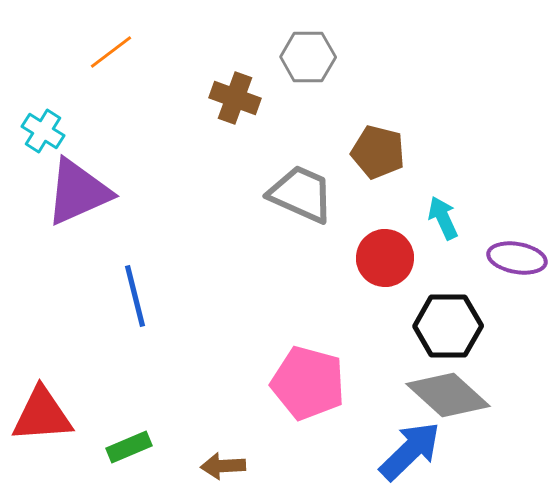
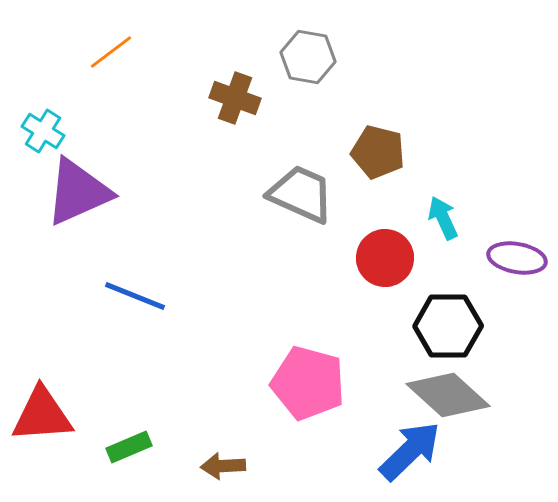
gray hexagon: rotated 10 degrees clockwise
blue line: rotated 54 degrees counterclockwise
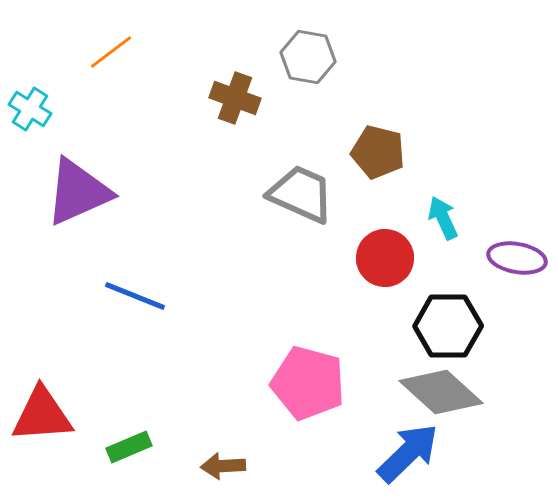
cyan cross: moved 13 px left, 22 px up
gray diamond: moved 7 px left, 3 px up
blue arrow: moved 2 px left, 2 px down
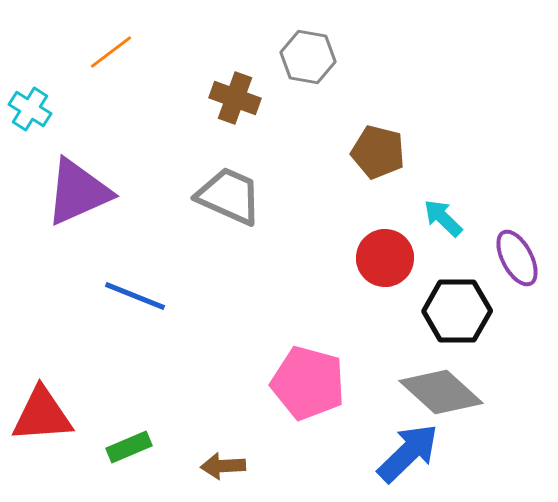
gray trapezoid: moved 72 px left, 2 px down
cyan arrow: rotated 21 degrees counterclockwise
purple ellipse: rotated 52 degrees clockwise
black hexagon: moved 9 px right, 15 px up
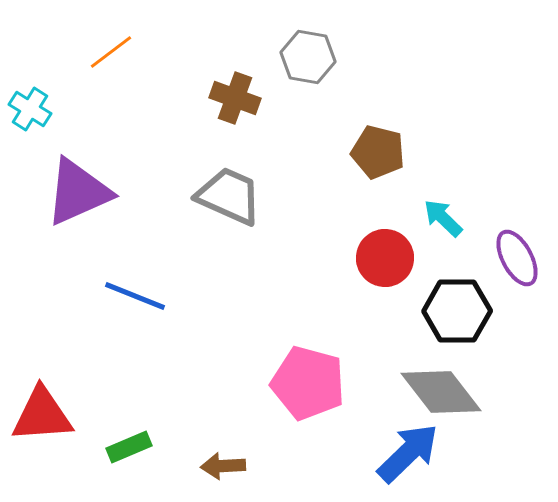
gray diamond: rotated 10 degrees clockwise
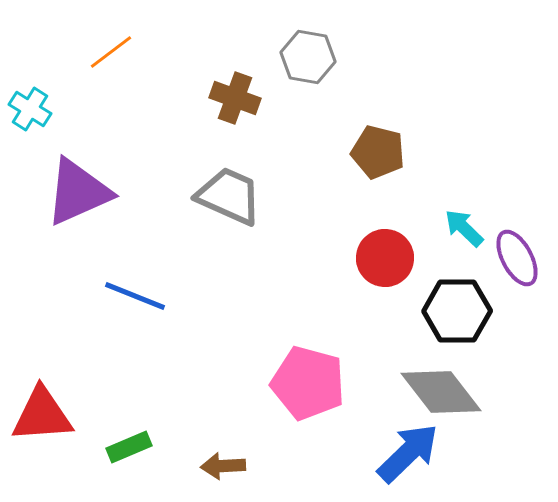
cyan arrow: moved 21 px right, 10 px down
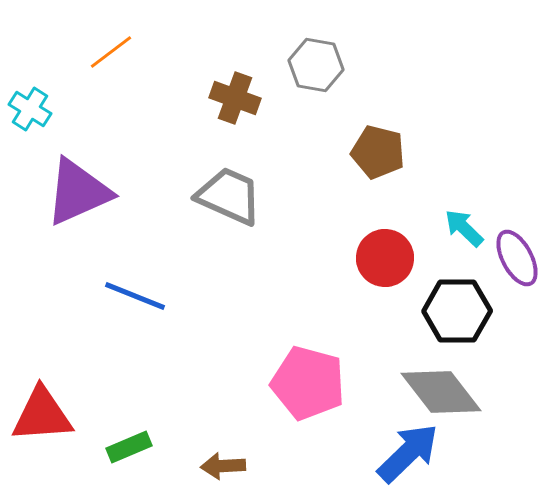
gray hexagon: moved 8 px right, 8 px down
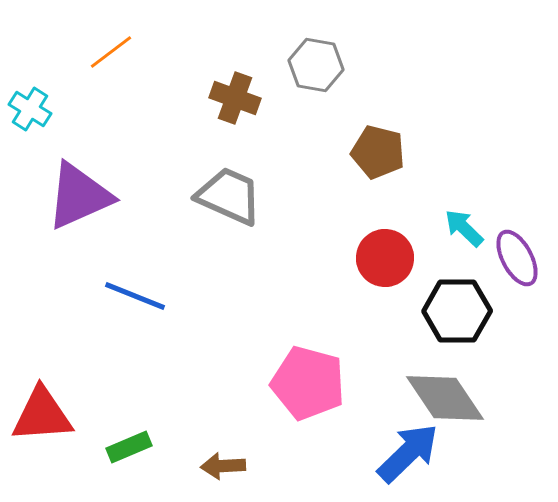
purple triangle: moved 1 px right, 4 px down
gray diamond: moved 4 px right, 6 px down; rotated 4 degrees clockwise
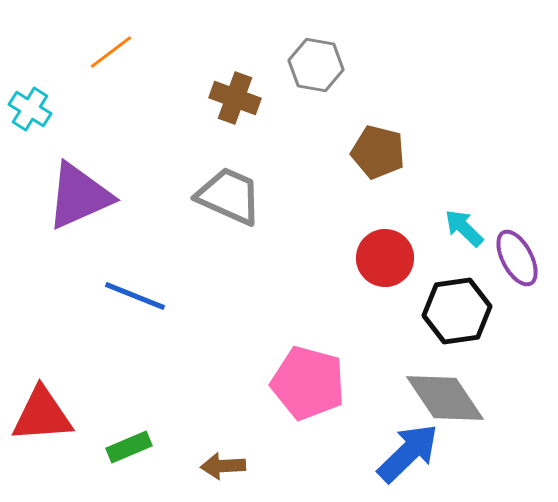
black hexagon: rotated 8 degrees counterclockwise
